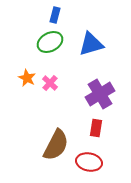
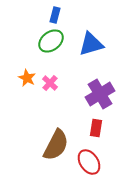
green ellipse: moved 1 px right, 1 px up; rotated 10 degrees counterclockwise
red ellipse: rotated 45 degrees clockwise
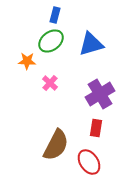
orange star: moved 17 px up; rotated 24 degrees counterclockwise
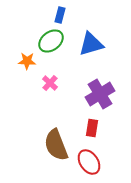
blue rectangle: moved 5 px right
red rectangle: moved 4 px left
brown semicircle: rotated 132 degrees clockwise
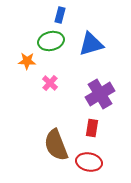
green ellipse: rotated 25 degrees clockwise
red ellipse: rotated 45 degrees counterclockwise
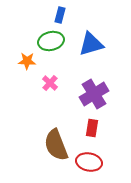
purple cross: moved 6 px left
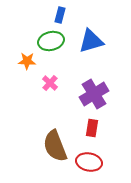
blue triangle: moved 3 px up
brown semicircle: moved 1 px left, 1 px down
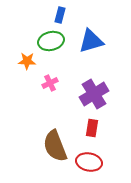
pink cross: rotated 21 degrees clockwise
